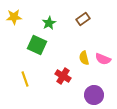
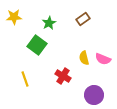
green square: rotated 12 degrees clockwise
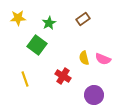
yellow star: moved 4 px right, 1 px down
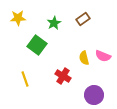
green star: moved 5 px right
pink semicircle: moved 3 px up
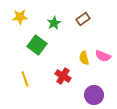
yellow star: moved 2 px right, 1 px up
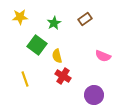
brown rectangle: moved 2 px right
yellow semicircle: moved 27 px left, 2 px up
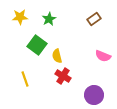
brown rectangle: moved 9 px right
green star: moved 5 px left, 4 px up
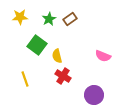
brown rectangle: moved 24 px left
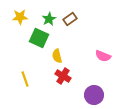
green square: moved 2 px right, 7 px up; rotated 12 degrees counterclockwise
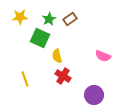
green square: moved 1 px right
